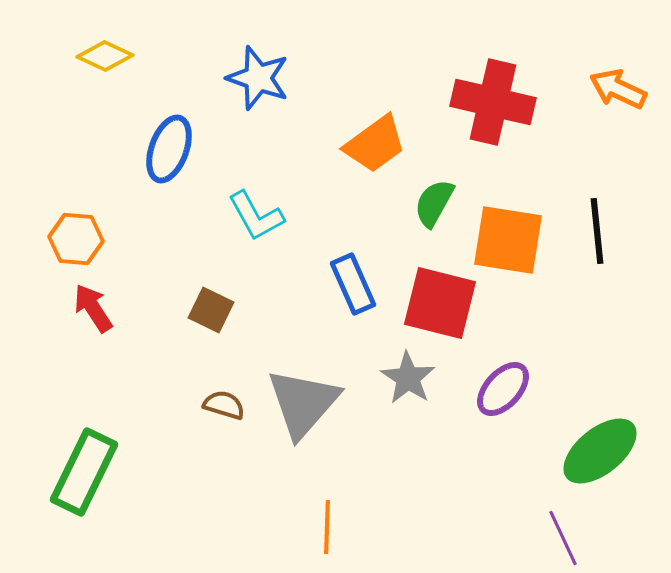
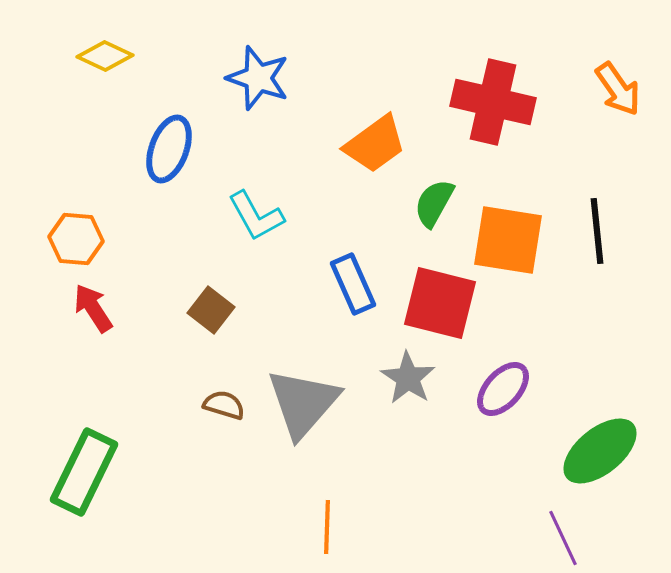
orange arrow: rotated 150 degrees counterclockwise
brown square: rotated 12 degrees clockwise
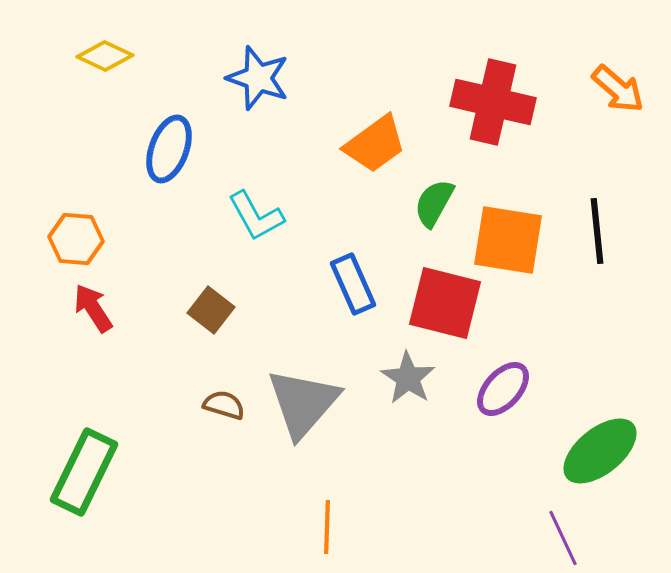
orange arrow: rotated 14 degrees counterclockwise
red square: moved 5 px right
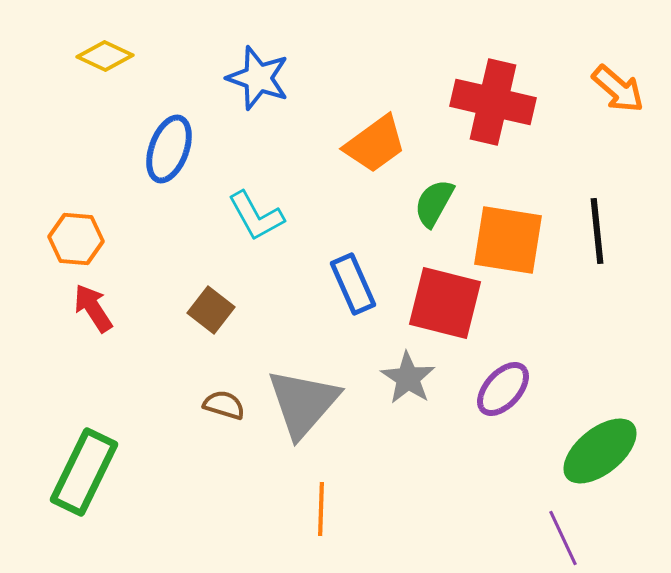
orange line: moved 6 px left, 18 px up
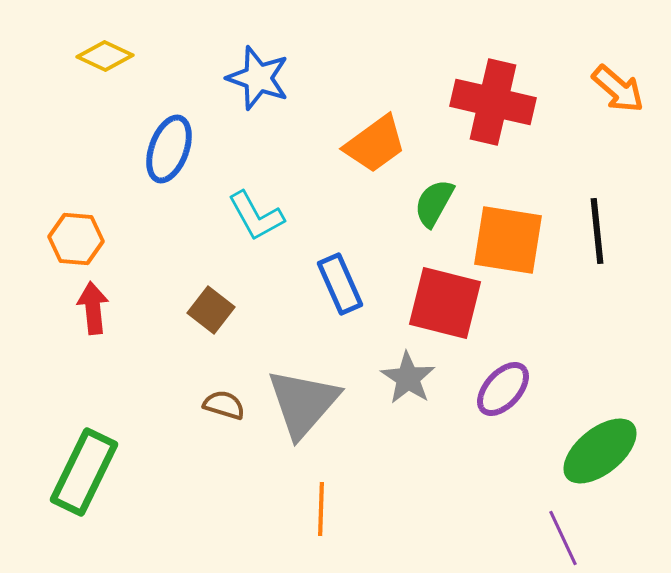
blue rectangle: moved 13 px left
red arrow: rotated 27 degrees clockwise
